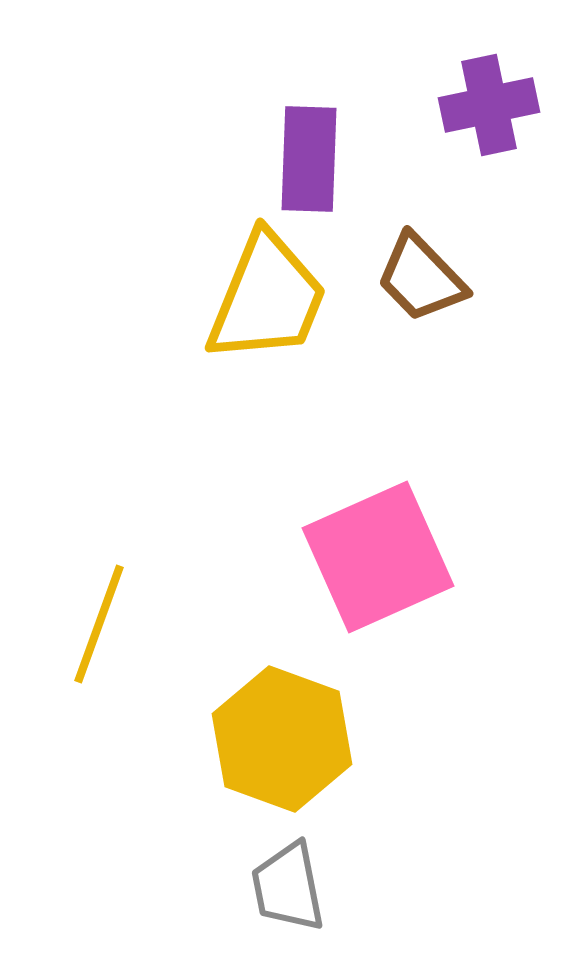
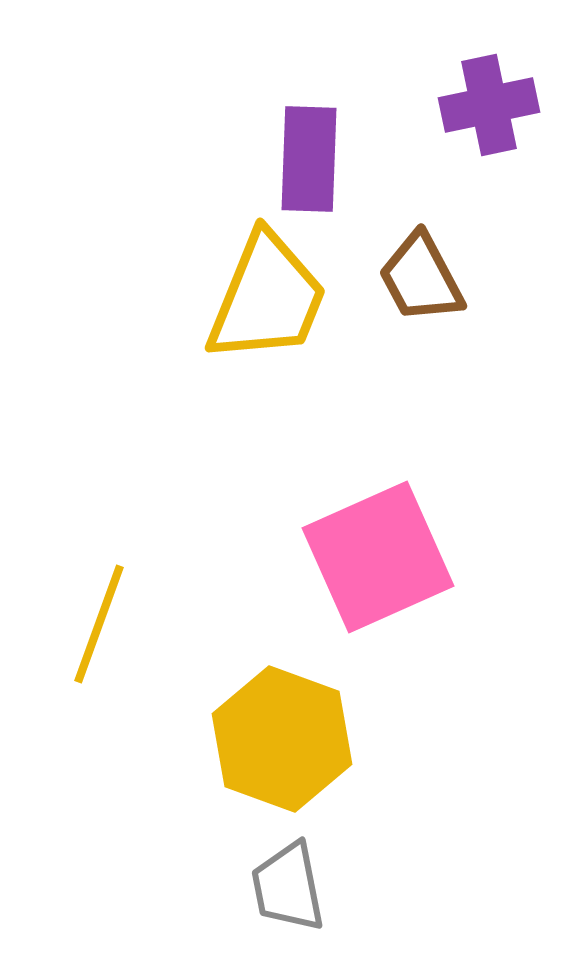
brown trapezoid: rotated 16 degrees clockwise
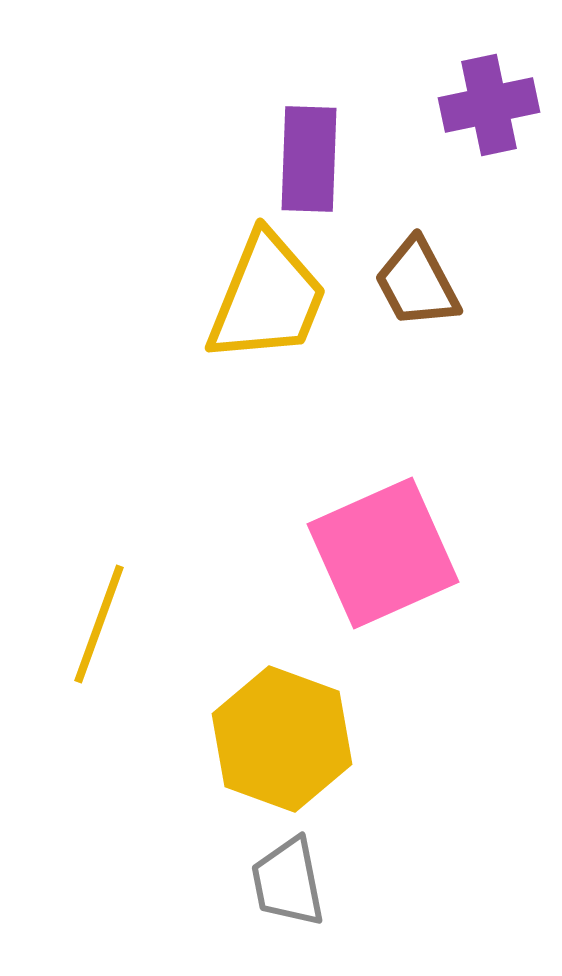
brown trapezoid: moved 4 px left, 5 px down
pink square: moved 5 px right, 4 px up
gray trapezoid: moved 5 px up
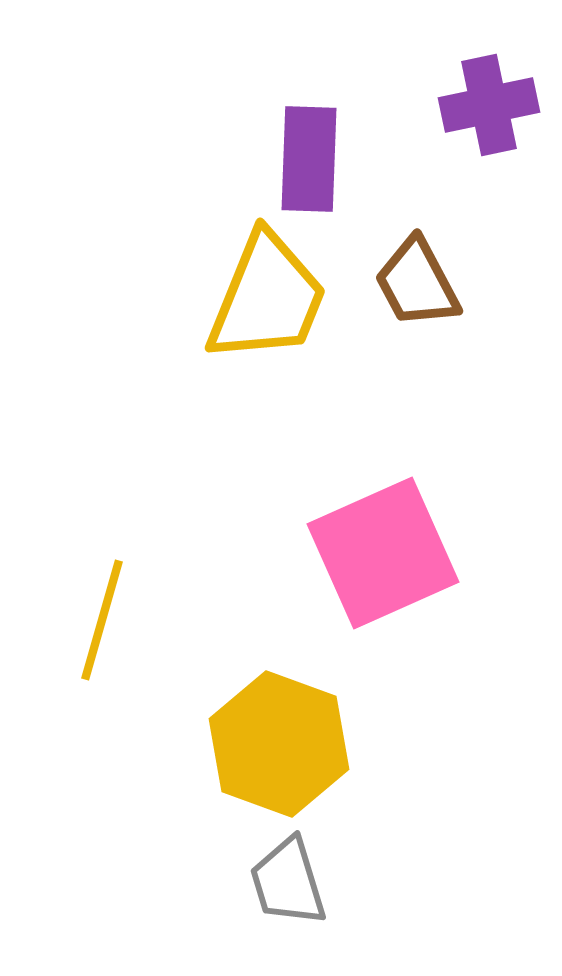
yellow line: moved 3 px right, 4 px up; rotated 4 degrees counterclockwise
yellow hexagon: moved 3 px left, 5 px down
gray trapezoid: rotated 6 degrees counterclockwise
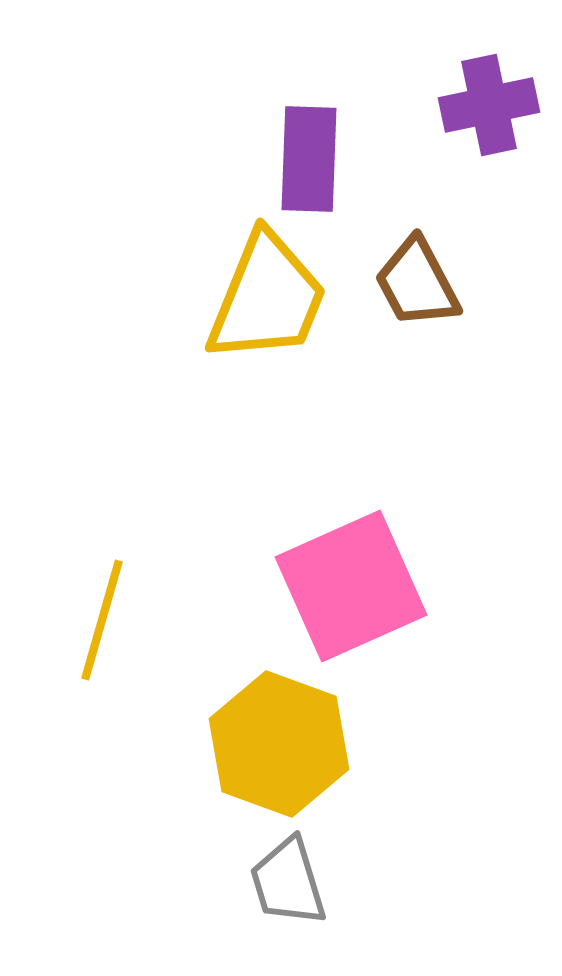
pink square: moved 32 px left, 33 px down
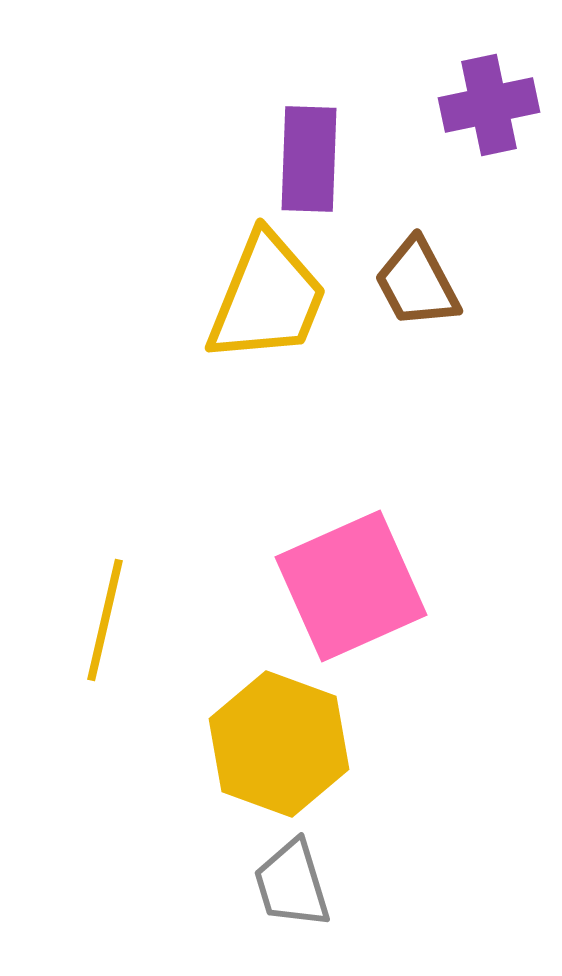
yellow line: moved 3 px right; rotated 3 degrees counterclockwise
gray trapezoid: moved 4 px right, 2 px down
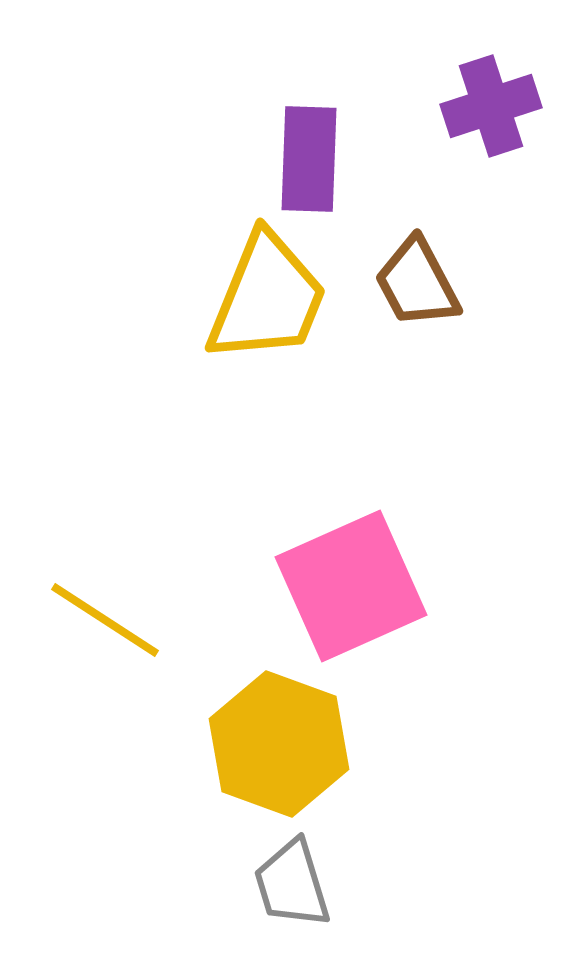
purple cross: moved 2 px right, 1 px down; rotated 6 degrees counterclockwise
yellow line: rotated 70 degrees counterclockwise
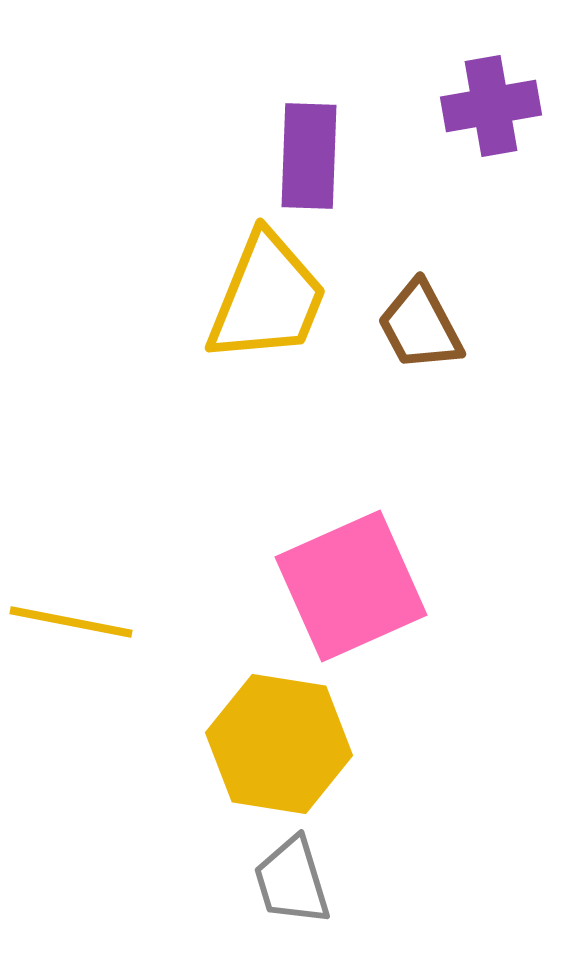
purple cross: rotated 8 degrees clockwise
purple rectangle: moved 3 px up
brown trapezoid: moved 3 px right, 43 px down
yellow line: moved 34 px left, 2 px down; rotated 22 degrees counterclockwise
yellow hexagon: rotated 11 degrees counterclockwise
gray trapezoid: moved 3 px up
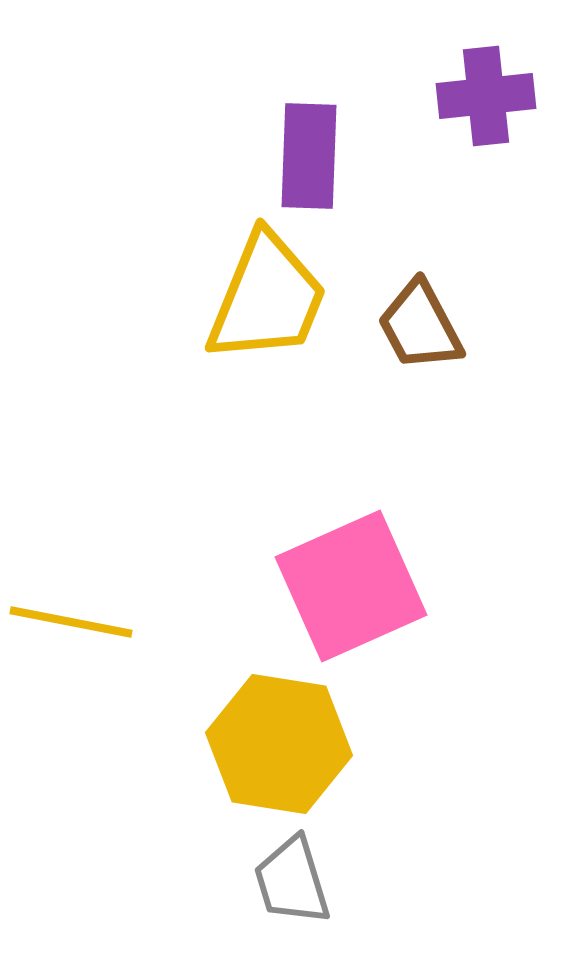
purple cross: moved 5 px left, 10 px up; rotated 4 degrees clockwise
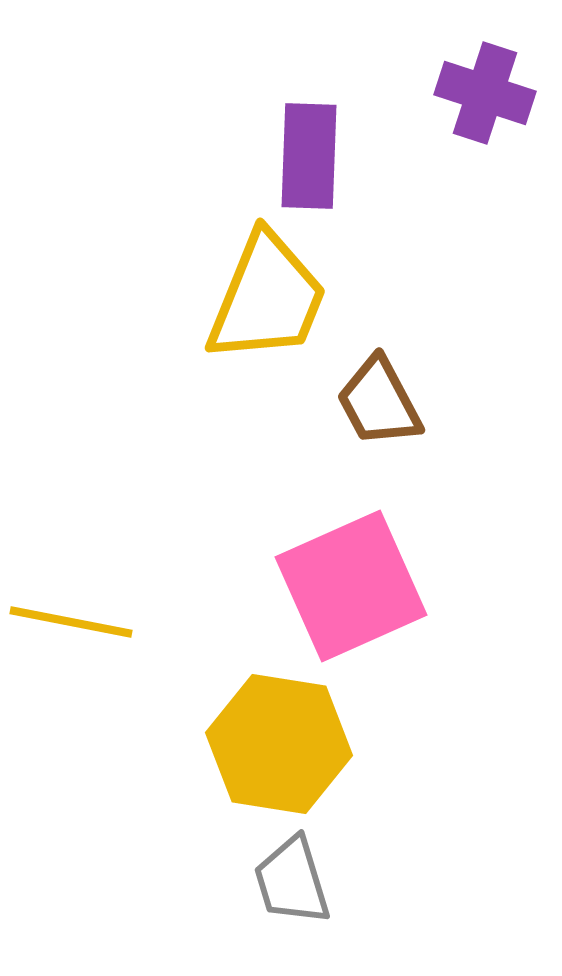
purple cross: moved 1 px left, 3 px up; rotated 24 degrees clockwise
brown trapezoid: moved 41 px left, 76 px down
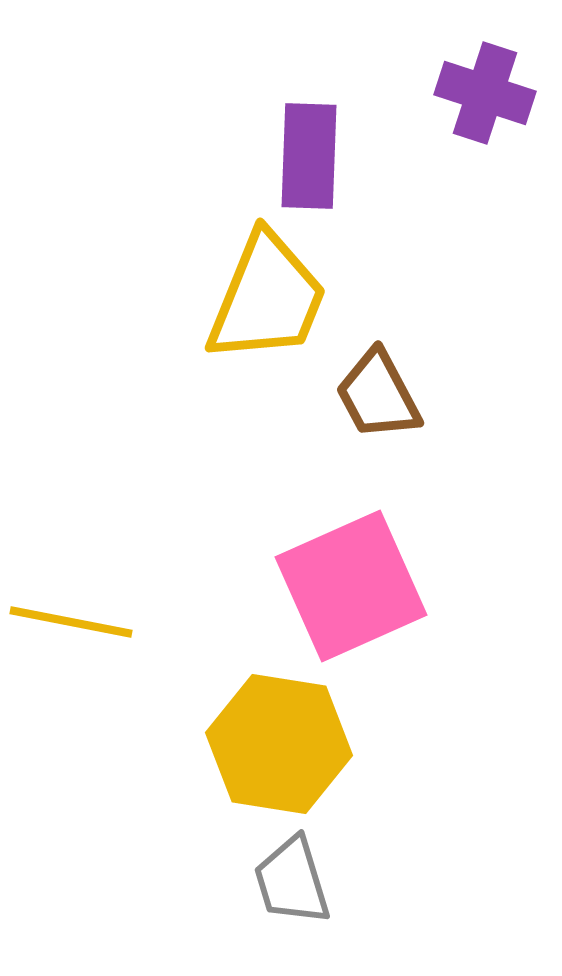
brown trapezoid: moved 1 px left, 7 px up
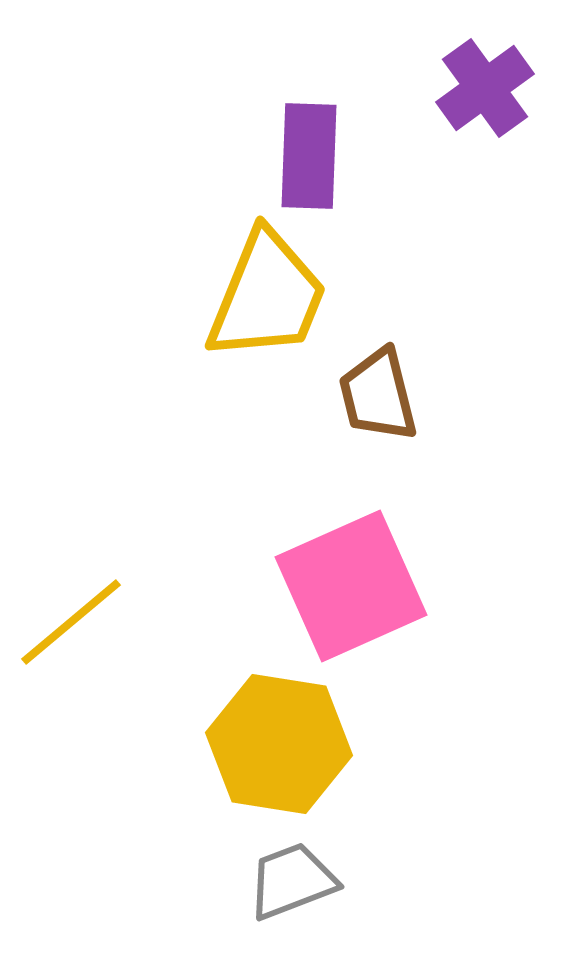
purple cross: moved 5 px up; rotated 36 degrees clockwise
yellow trapezoid: moved 2 px up
brown trapezoid: rotated 14 degrees clockwise
yellow line: rotated 51 degrees counterclockwise
gray trapezoid: rotated 86 degrees clockwise
